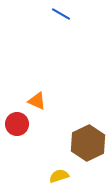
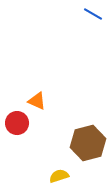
blue line: moved 32 px right
red circle: moved 1 px up
brown hexagon: rotated 12 degrees clockwise
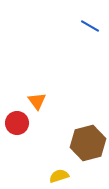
blue line: moved 3 px left, 12 px down
orange triangle: rotated 30 degrees clockwise
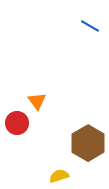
brown hexagon: rotated 16 degrees counterclockwise
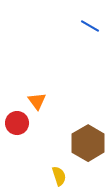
yellow semicircle: rotated 90 degrees clockwise
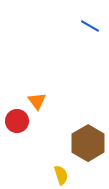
red circle: moved 2 px up
yellow semicircle: moved 2 px right, 1 px up
